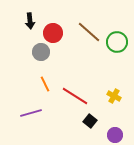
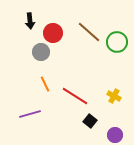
purple line: moved 1 px left, 1 px down
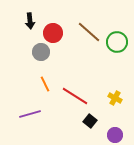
yellow cross: moved 1 px right, 2 px down
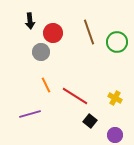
brown line: rotated 30 degrees clockwise
orange line: moved 1 px right, 1 px down
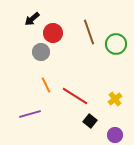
black arrow: moved 2 px right, 2 px up; rotated 56 degrees clockwise
green circle: moved 1 px left, 2 px down
yellow cross: moved 1 px down; rotated 24 degrees clockwise
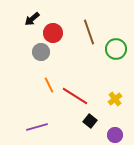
green circle: moved 5 px down
orange line: moved 3 px right
purple line: moved 7 px right, 13 px down
